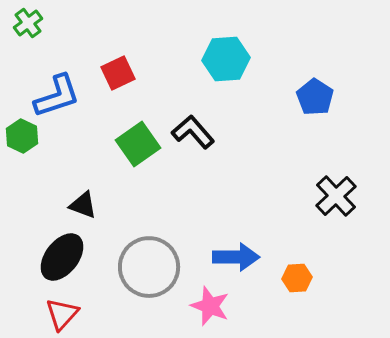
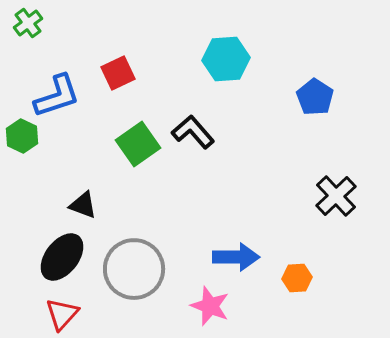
gray circle: moved 15 px left, 2 px down
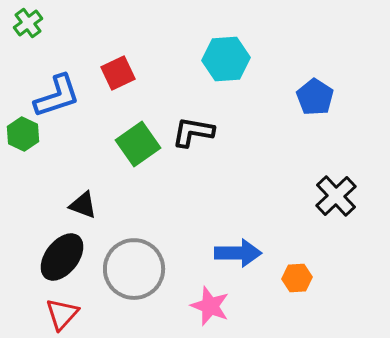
black L-shape: rotated 39 degrees counterclockwise
green hexagon: moved 1 px right, 2 px up
blue arrow: moved 2 px right, 4 px up
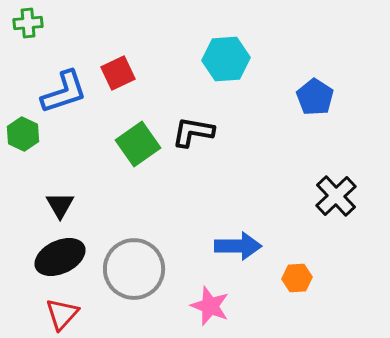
green cross: rotated 32 degrees clockwise
blue L-shape: moved 7 px right, 4 px up
black triangle: moved 23 px left; rotated 40 degrees clockwise
blue arrow: moved 7 px up
black ellipse: moved 2 px left; rotated 27 degrees clockwise
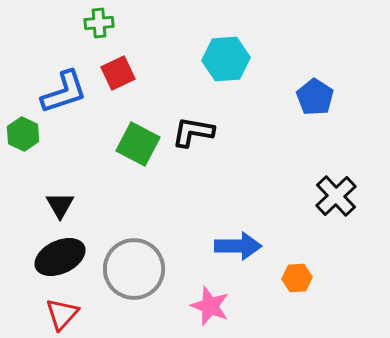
green cross: moved 71 px right
green square: rotated 27 degrees counterclockwise
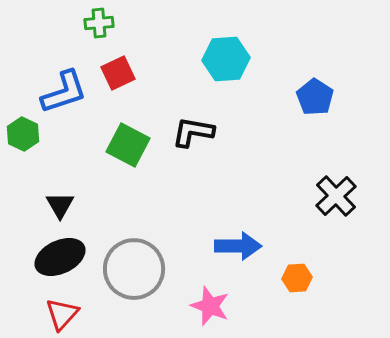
green square: moved 10 px left, 1 px down
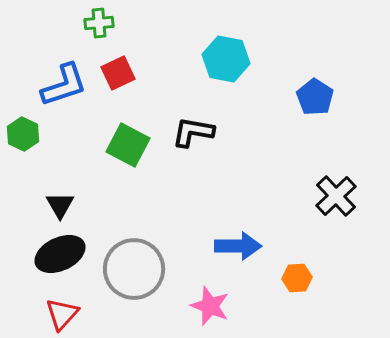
cyan hexagon: rotated 15 degrees clockwise
blue L-shape: moved 7 px up
black ellipse: moved 3 px up
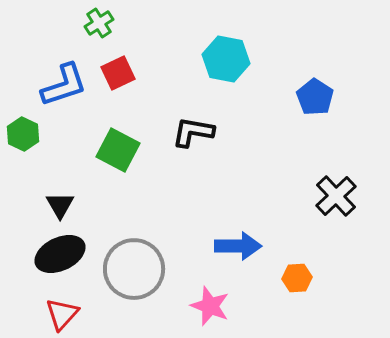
green cross: rotated 28 degrees counterclockwise
green square: moved 10 px left, 5 px down
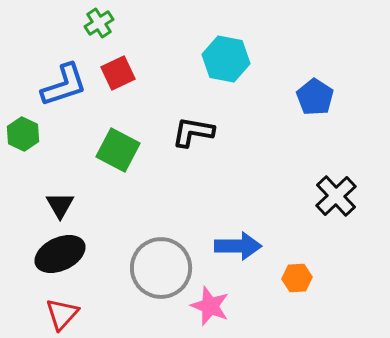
gray circle: moved 27 px right, 1 px up
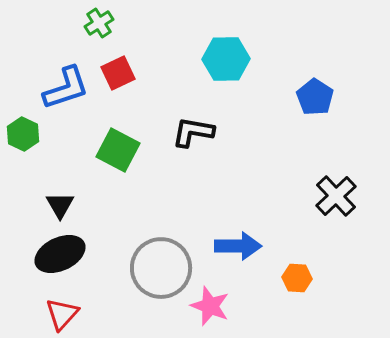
cyan hexagon: rotated 12 degrees counterclockwise
blue L-shape: moved 2 px right, 3 px down
orange hexagon: rotated 8 degrees clockwise
